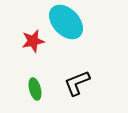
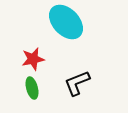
red star: moved 18 px down
green ellipse: moved 3 px left, 1 px up
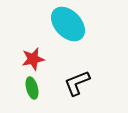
cyan ellipse: moved 2 px right, 2 px down
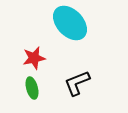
cyan ellipse: moved 2 px right, 1 px up
red star: moved 1 px right, 1 px up
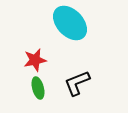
red star: moved 1 px right, 2 px down
green ellipse: moved 6 px right
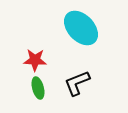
cyan ellipse: moved 11 px right, 5 px down
red star: rotated 15 degrees clockwise
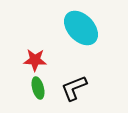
black L-shape: moved 3 px left, 5 px down
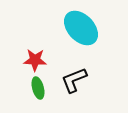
black L-shape: moved 8 px up
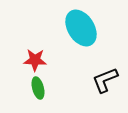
cyan ellipse: rotated 12 degrees clockwise
black L-shape: moved 31 px right
